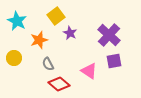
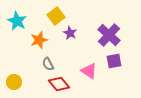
yellow circle: moved 24 px down
red diamond: rotated 10 degrees clockwise
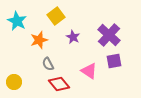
purple star: moved 3 px right, 4 px down
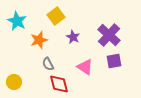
pink triangle: moved 4 px left, 4 px up
red diamond: rotated 25 degrees clockwise
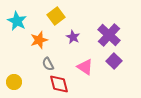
purple square: rotated 35 degrees counterclockwise
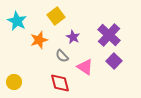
gray semicircle: moved 14 px right, 8 px up; rotated 16 degrees counterclockwise
red diamond: moved 1 px right, 1 px up
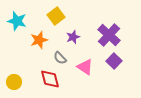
cyan star: rotated 12 degrees counterclockwise
purple star: rotated 24 degrees clockwise
gray semicircle: moved 2 px left, 2 px down
red diamond: moved 10 px left, 4 px up
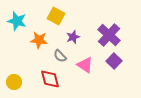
yellow square: rotated 24 degrees counterclockwise
orange star: rotated 24 degrees clockwise
gray semicircle: moved 2 px up
pink triangle: moved 2 px up
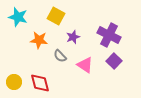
cyan star: moved 1 px right, 4 px up
purple cross: rotated 15 degrees counterclockwise
red diamond: moved 10 px left, 4 px down
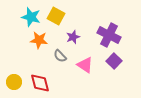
cyan star: moved 13 px right
